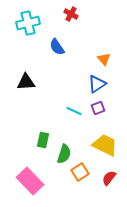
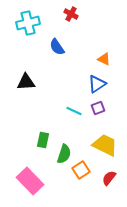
orange triangle: rotated 24 degrees counterclockwise
orange square: moved 1 px right, 2 px up
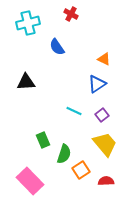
purple square: moved 4 px right, 7 px down; rotated 16 degrees counterclockwise
green rectangle: rotated 35 degrees counterclockwise
yellow trapezoid: moved 1 px up; rotated 24 degrees clockwise
red semicircle: moved 3 px left, 3 px down; rotated 49 degrees clockwise
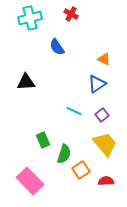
cyan cross: moved 2 px right, 5 px up
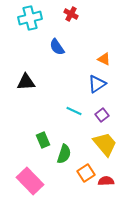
orange square: moved 5 px right, 3 px down
